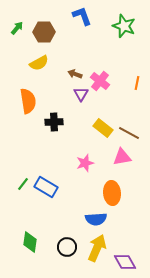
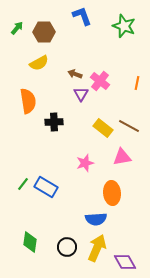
brown line: moved 7 px up
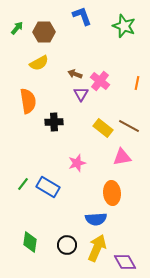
pink star: moved 8 px left
blue rectangle: moved 2 px right
black circle: moved 2 px up
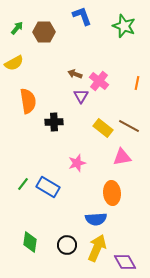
yellow semicircle: moved 25 px left
pink cross: moved 1 px left
purple triangle: moved 2 px down
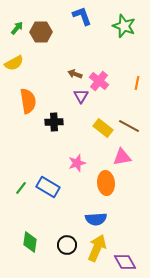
brown hexagon: moved 3 px left
green line: moved 2 px left, 4 px down
orange ellipse: moved 6 px left, 10 px up
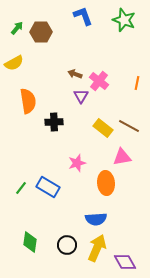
blue L-shape: moved 1 px right
green star: moved 6 px up
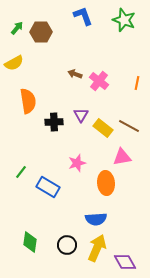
purple triangle: moved 19 px down
green line: moved 16 px up
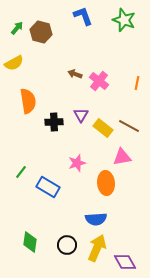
brown hexagon: rotated 15 degrees clockwise
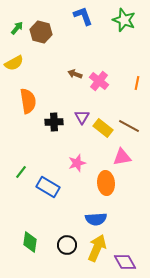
purple triangle: moved 1 px right, 2 px down
